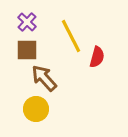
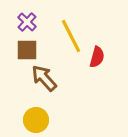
yellow circle: moved 11 px down
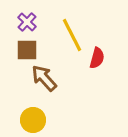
yellow line: moved 1 px right, 1 px up
red semicircle: moved 1 px down
yellow circle: moved 3 px left
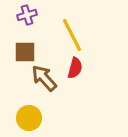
purple cross: moved 7 px up; rotated 30 degrees clockwise
brown square: moved 2 px left, 2 px down
red semicircle: moved 22 px left, 10 px down
yellow circle: moved 4 px left, 2 px up
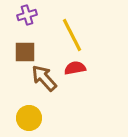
red semicircle: rotated 115 degrees counterclockwise
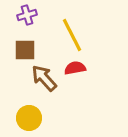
brown square: moved 2 px up
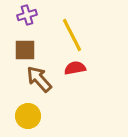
brown arrow: moved 5 px left, 1 px down
yellow circle: moved 1 px left, 2 px up
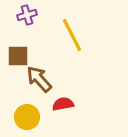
brown square: moved 7 px left, 6 px down
red semicircle: moved 12 px left, 36 px down
yellow circle: moved 1 px left, 1 px down
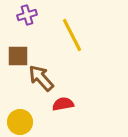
brown arrow: moved 2 px right, 1 px up
yellow circle: moved 7 px left, 5 px down
